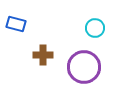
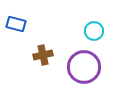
cyan circle: moved 1 px left, 3 px down
brown cross: rotated 12 degrees counterclockwise
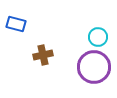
cyan circle: moved 4 px right, 6 px down
purple circle: moved 10 px right
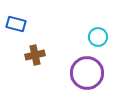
brown cross: moved 8 px left
purple circle: moved 7 px left, 6 px down
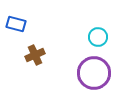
brown cross: rotated 12 degrees counterclockwise
purple circle: moved 7 px right
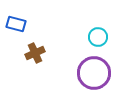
brown cross: moved 2 px up
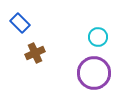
blue rectangle: moved 4 px right, 1 px up; rotated 30 degrees clockwise
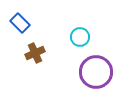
cyan circle: moved 18 px left
purple circle: moved 2 px right, 1 px up
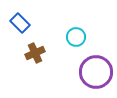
cyan circle: moved 4 px left
